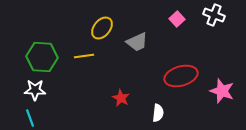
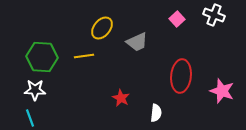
red ellipse: rotated 68 degrees counterclockwise
white semicircle: moved 2 px left
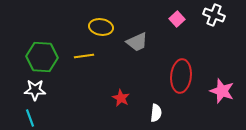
yellow ellipse: moved 1 px left, 1 px up; rotated 60 degrees clockwise
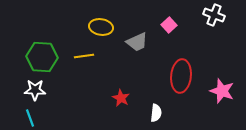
pink square: moved 8 px left, 6 px down
